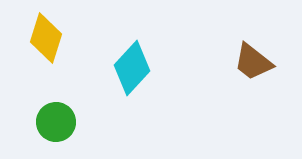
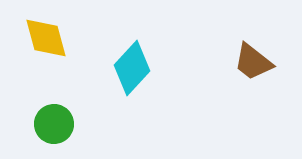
yellow diamond: rotated 33 degrees counterclockwise
green circle: moved 2 px left, 2 px down
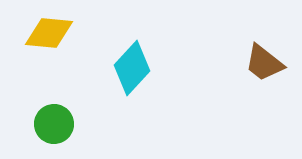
yellow diamond: moved 3 px right, 5 px up; rotated 69 degrees counterclockwise
brown trapezoid: moved 11 px right, 1 px down
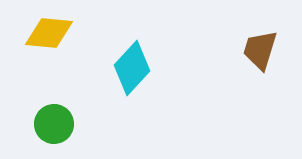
brown trapezoid: moved 4 px left, 13 px up; rotated 69 degrees clockwise
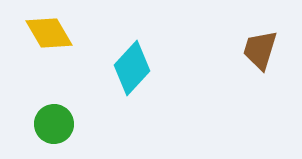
yellow diamond: rotated 54 degrees clockwise
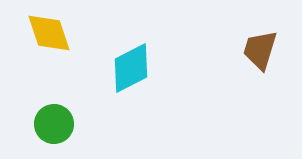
yellow diamond: rotated 12 degrees clockwise
cyan diamond: moved 1 px left; rotated 20 degrees clockwise
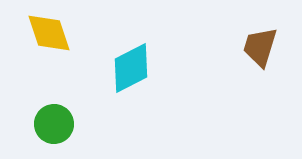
brown trapezoid: moved 3 px up
